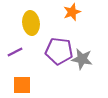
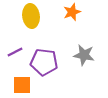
yellow ellipse: moved 7 px up
purple pentagon: moved 15 px left, 11 px down
gray star: moved 2 px right, 4 px up
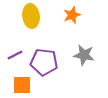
orange star: moved 3 px down
purple line: moved 3 px down
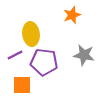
yellow ellipse: moved 18 px down
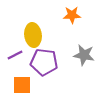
orange star: rotated 18 degrees clockwise
yellow ellipse: moved 2 px right, 1 px down
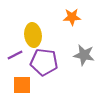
orange star: moved 2 px down
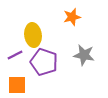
orange star: rotated 12 degrees counterclockwise
purple pentagon: rotated 12 degrees clockwise
orange square: moved 5 px left
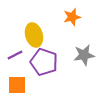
yellow ellipse: moved 1 px right; rotated 10 degrees counterclockwise
gray star: rotated 20 degrees counterclockwise
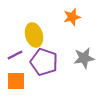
gray star: moved 3 px down
orange square: moved 1 px left, 4 px up
